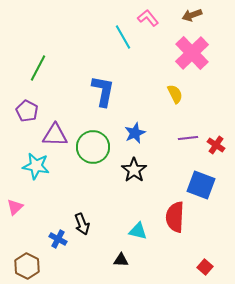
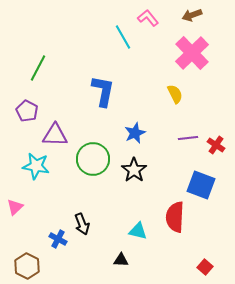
green circle: moved 12 px down
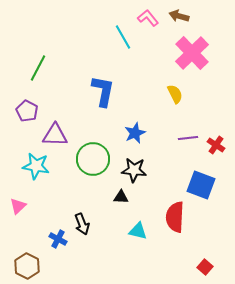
brown arrow: moved 13 px left, 1 px down; rotated 36 degrees clockwise
black star: rotated 30 degrees counterclockwise
pink triangle: moved 3 px right, 1 px up
black triangle: moved 63 px up
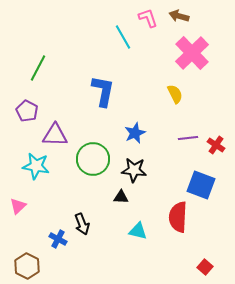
pink L-shape: rotated 20 degrees clockwise
red semicircle: moved 3 px right
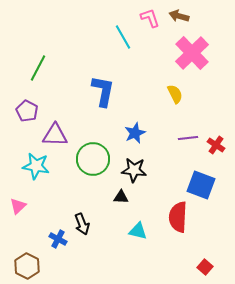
pink L-shape: moved 2 px right
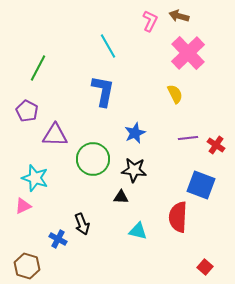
pink L-shape: moved 3 px down; rotated 45 degrees clockwise
cyan line: moved 15 px left, 9 px down
pink cross: moved 4 px left
cyan star: moved 1 px left, 12 px down; rotated 8 degrees clockwise
pink triangle: moved 5 px right; rotated 18 degrees clockwise
brown hexagon: rotated 10 degrees counterclockwise
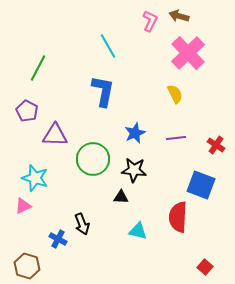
purple line: moved 12 px left
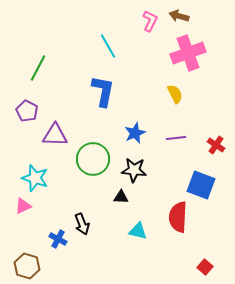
pink cross: rotated 24 degrees clockwise
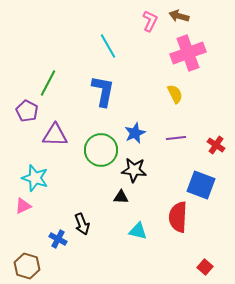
green line: moved 10 px right, 15 px down
green circle: moved 8 px right, 9 px up
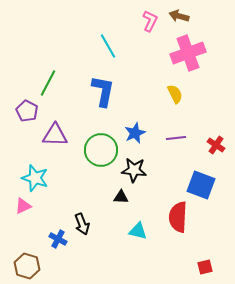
red square: rotated 35 degrees clockwise
